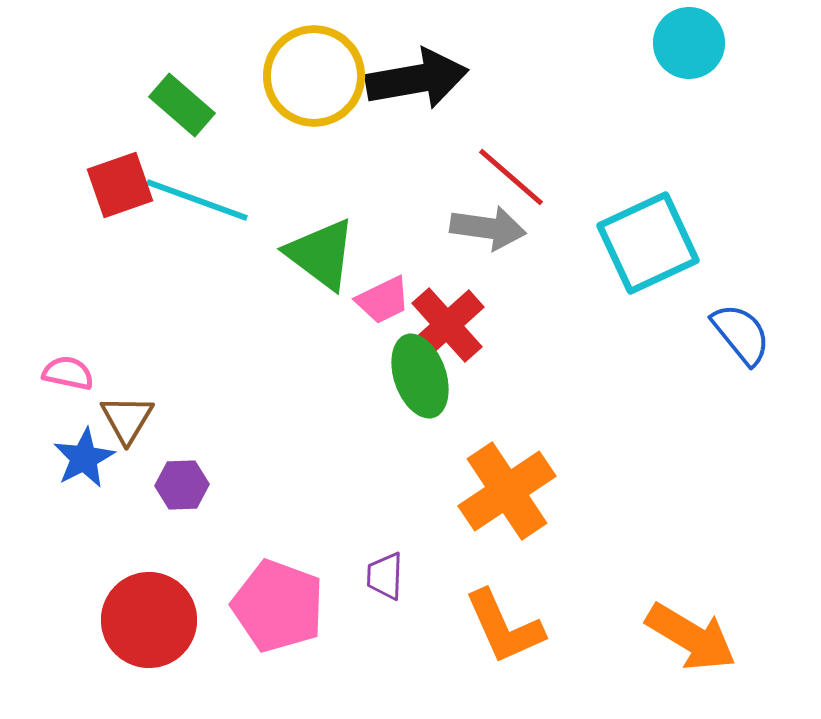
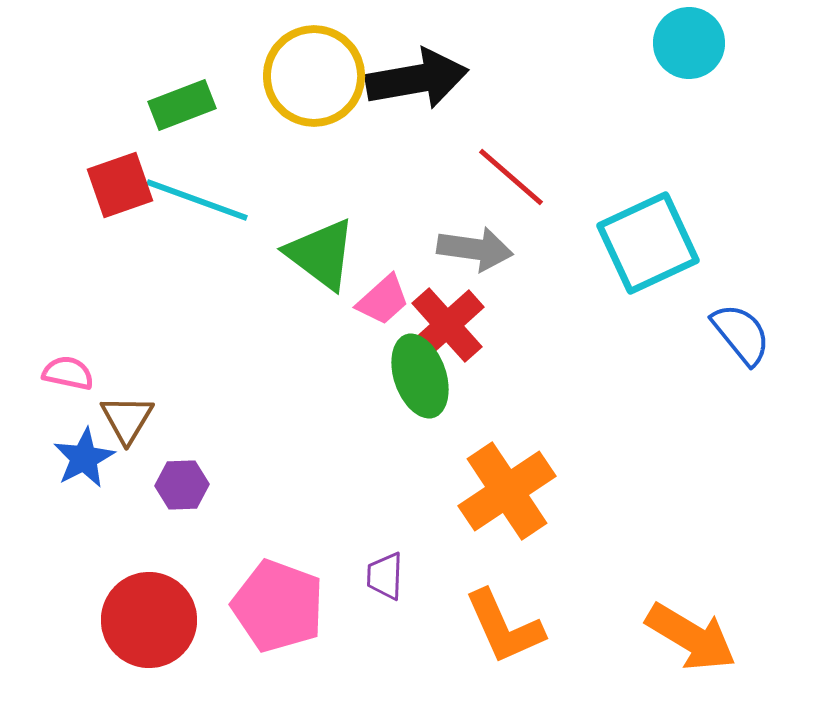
green rectangle: rotated 62 degrees counterclockwise
gray arrow: moved 13 px left, 21 px down
pink trapezoid: rotated 16 degrees counterclockwise
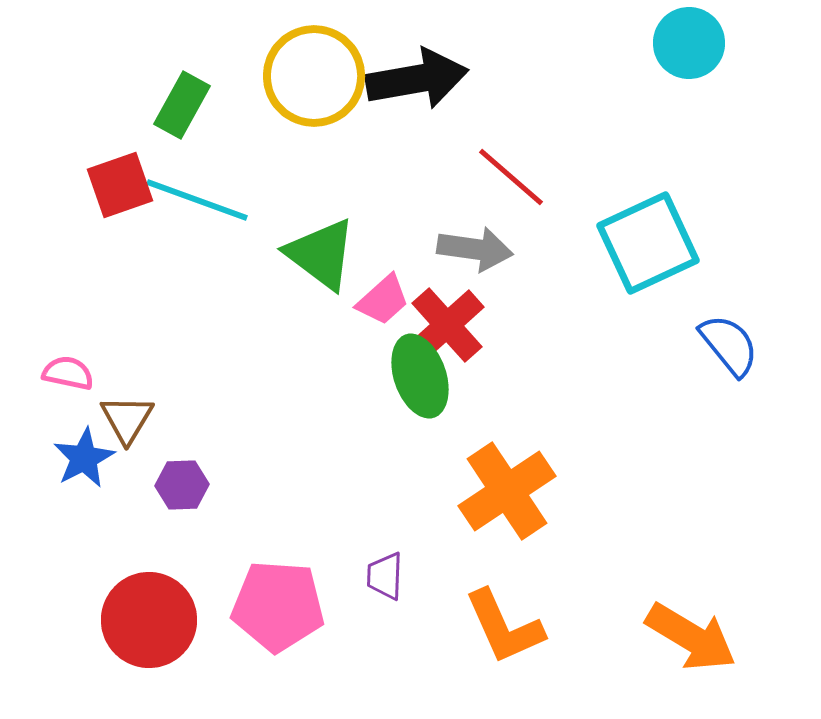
green rectangle: rotated 40 degrees counterclockwise
blue semicircle: moved 12 px left, 11 px down
pink pentagon: rotated 16 degrees counterclockwise
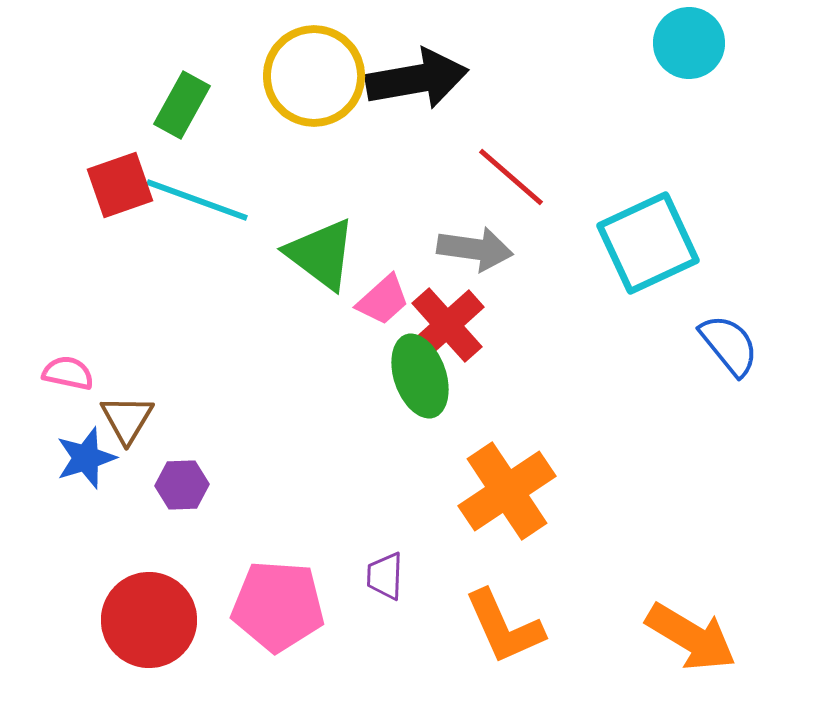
blue star: moved 2 px right; rotated 10 degrees clockwise
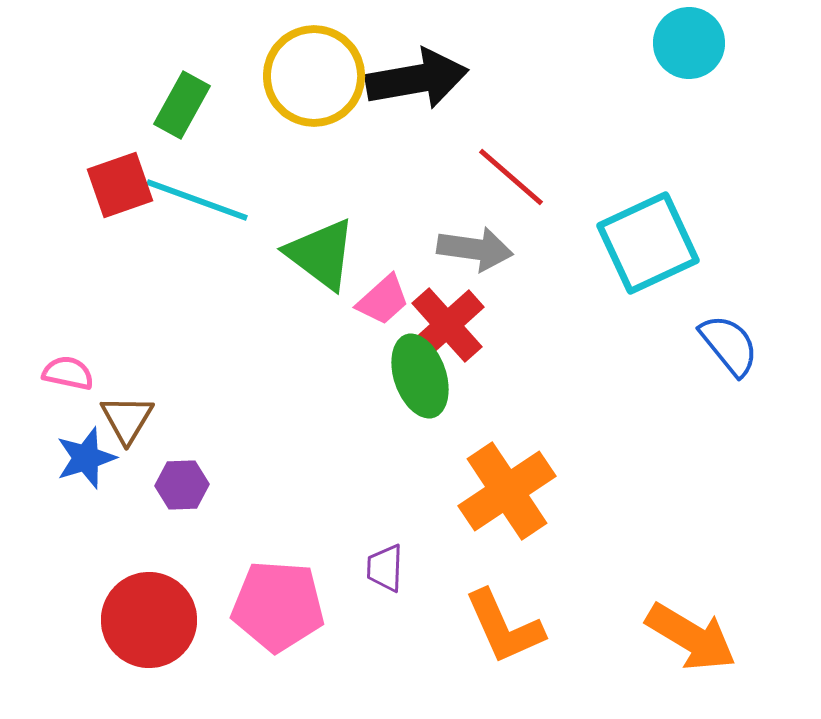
purple trapezoid: moved 8 px up
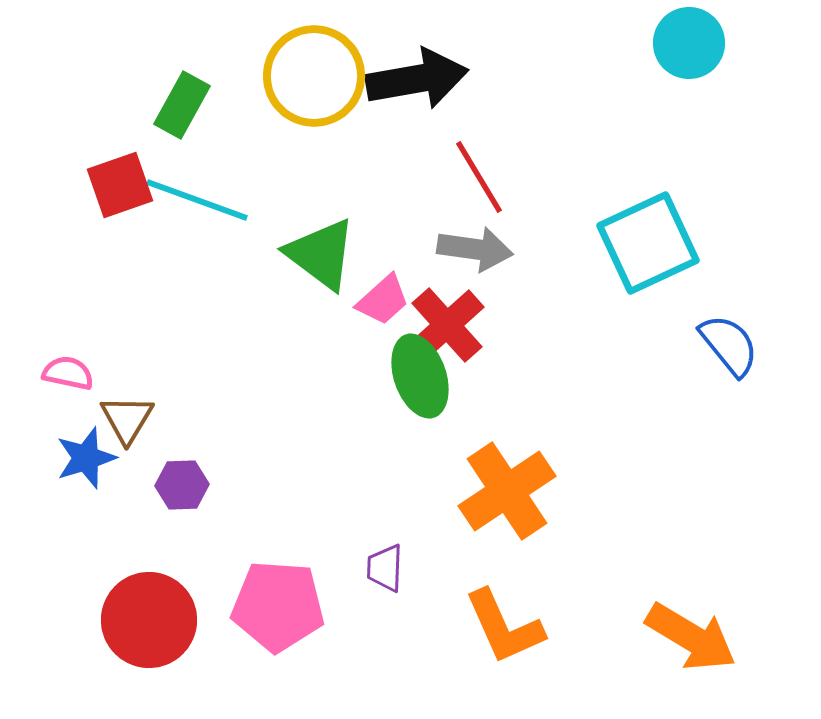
red line: moved 32 px left; rotated 18 degrees clockwise
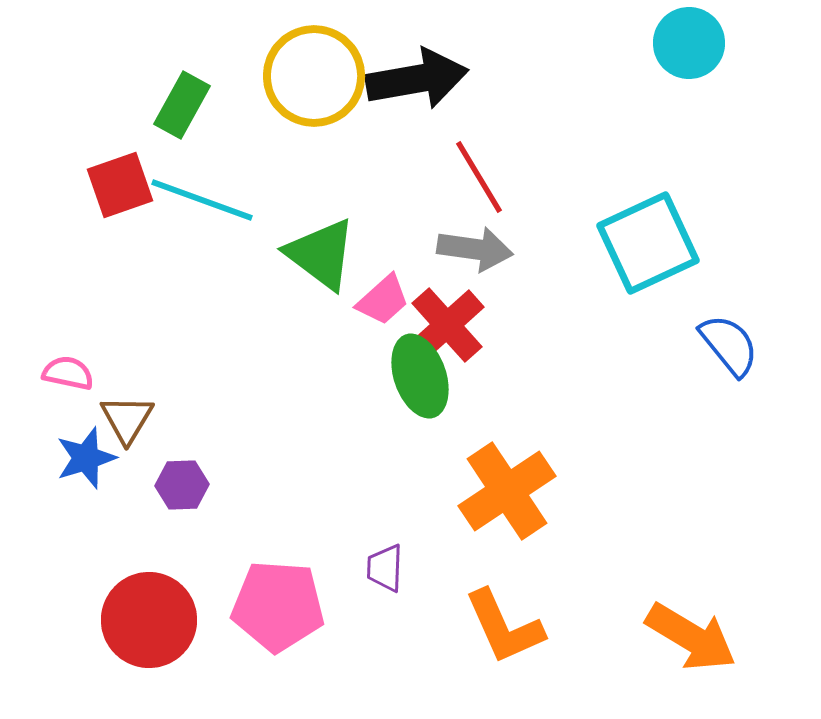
cyan line: moved 5 px right
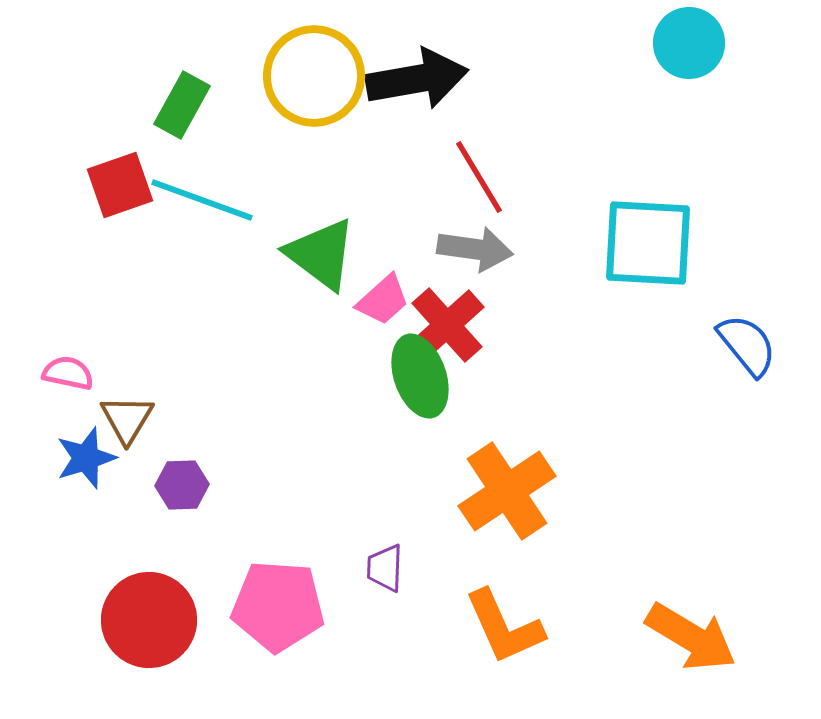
cyan square: rotated 28 degrees clockwise
blue semicircle: moved 18 px right
